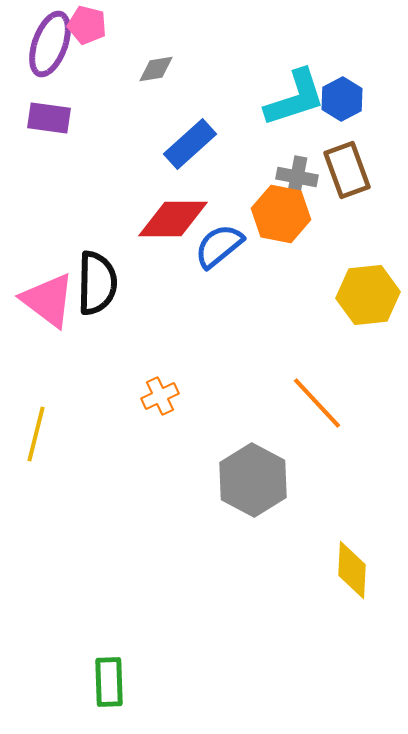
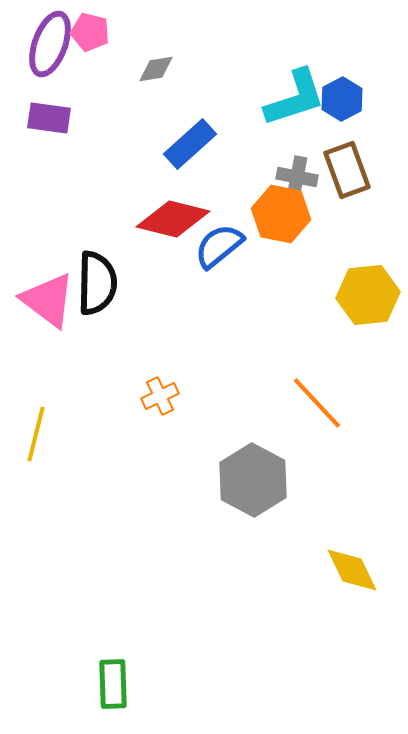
pink pentagon: moved 3 px right, 7 px down
red diamond: rotated 14 degrees clockwise
yellow diamond: rotated 28 degrees counterclockwise
green rectangle: moved 4 px right, 2 px down
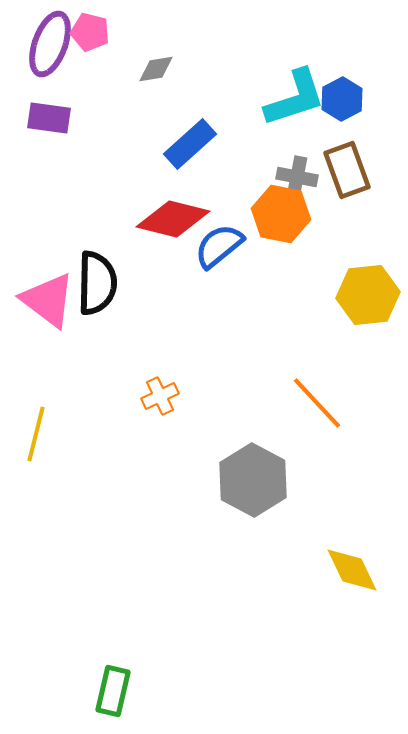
green rectangle: moved 7 px down; rotated 15 degrees clockwise
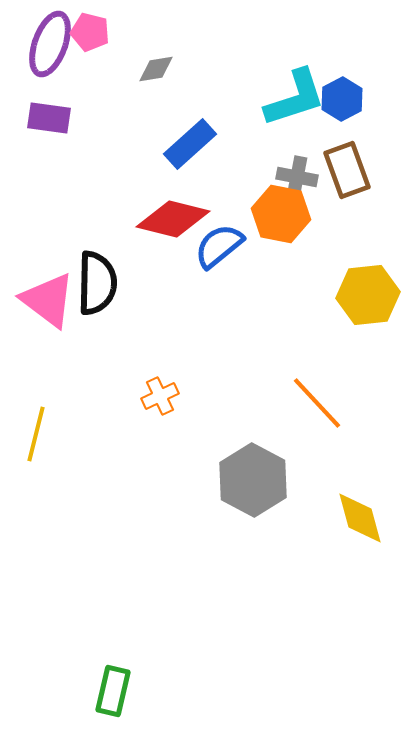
yellow diamond: moved 8 px right, 52 px up; rotated 10 degrees clockwise
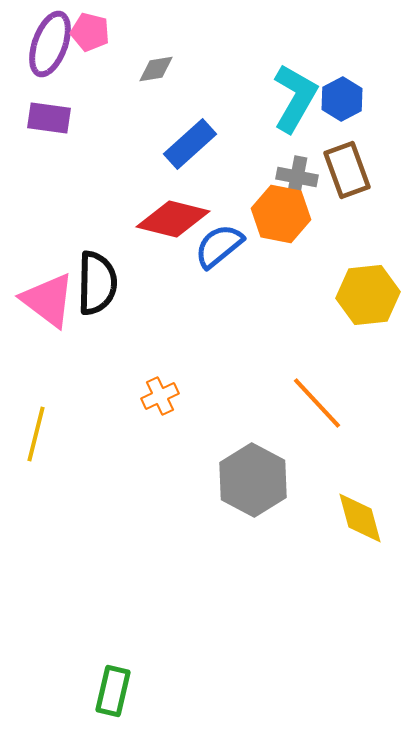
cyan L-shape: rotated 42 degrees counterclockwise
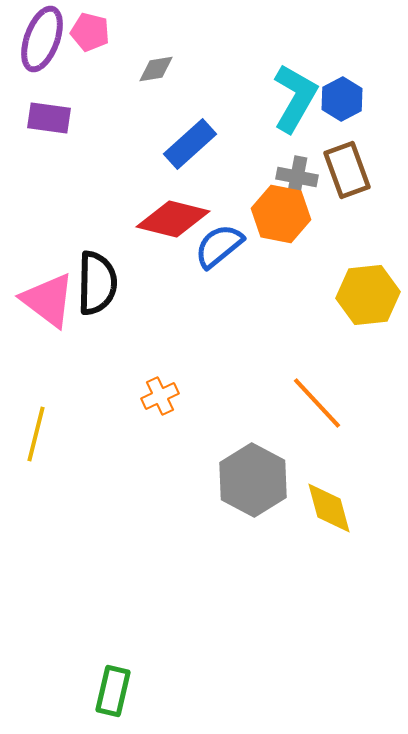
purple ellipse: moved 8 px left, 5 px up
yellow diamond: moved 31 px left, 10 px up
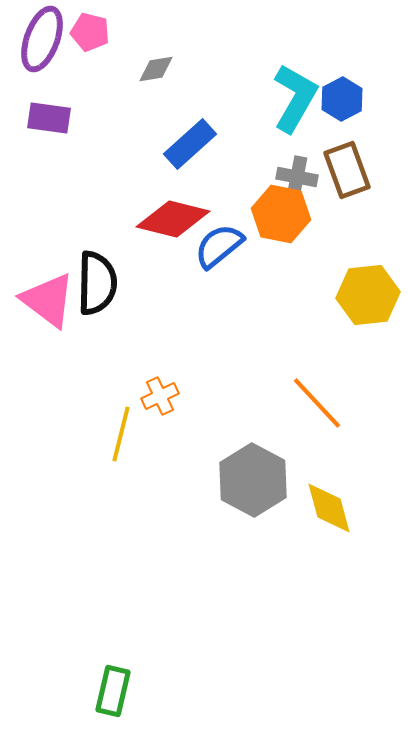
yellow line: moved 85 px right
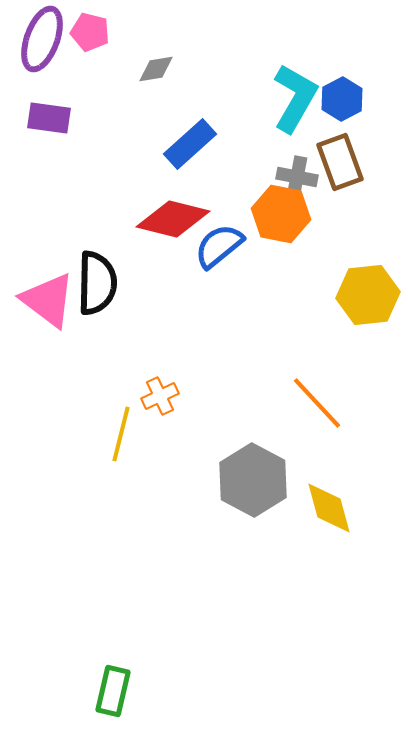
brown rectangle: moved 7 px left, 8 px up
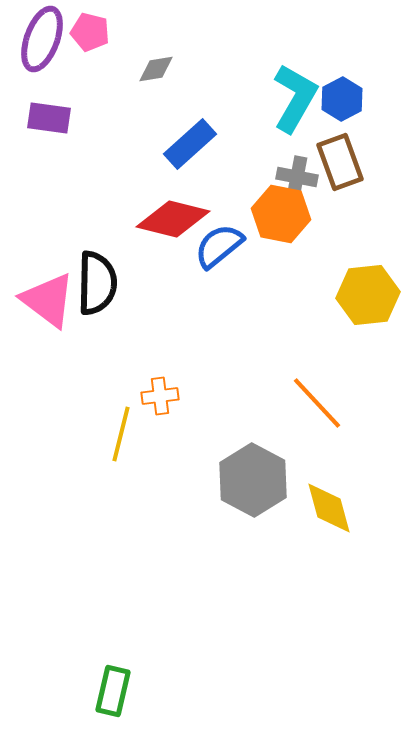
orange cross: rotated 18 degrees clockwise
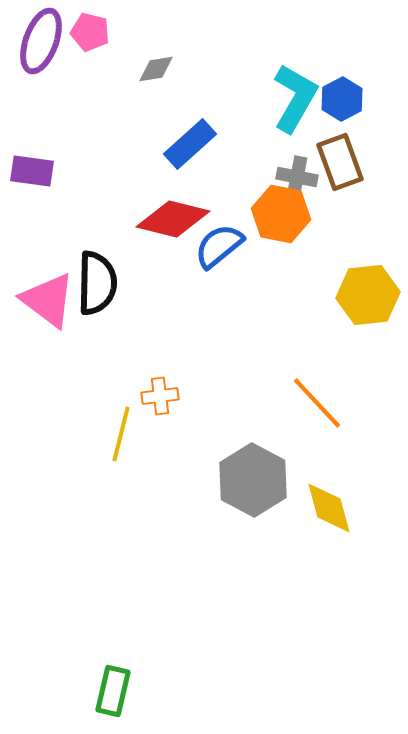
purple ellipse: moved 1 px left, 2 px down
purple rectangle: moved 17 px left, 53 px down
